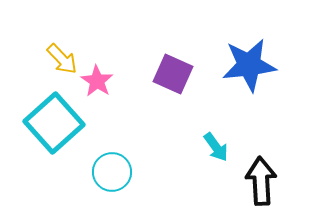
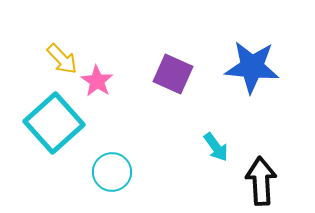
blue star: moved 3 px right, 2 px down; rotated 12 degrees clockwise
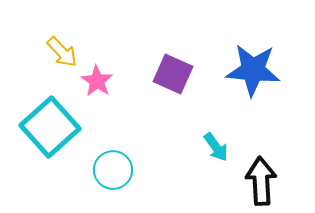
yellow arrow: moved 7 px up
blue star: moved 1 px right, 3 px down
cyan square: moved 4 px left, 4 px down
cyan circle: moved 1 px right, 2 px up
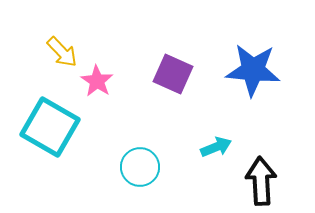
cyan square: rotated 18 degrees counterclockwise
cyan arrow: rotated 76 degrees counterclockwise
cyan circle: moved 27 px right, 3 px up
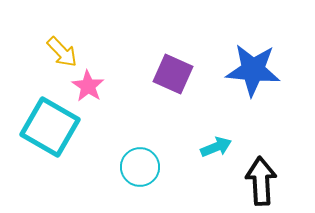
pink star: moved 9 px left, 5 px down
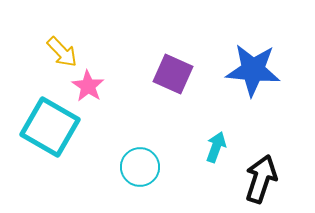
cyan arrow: rotated 48 degrees counterclockwise
black arrow: moved 2 px up; rotated 21 degrees clockwise
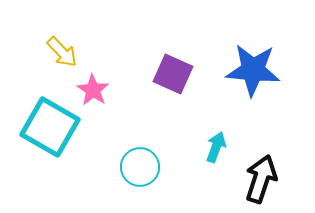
pink star: moved 5 px right, 4 px down
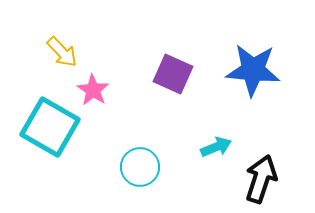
cyan arrow: rotated 48 degrees clockwise
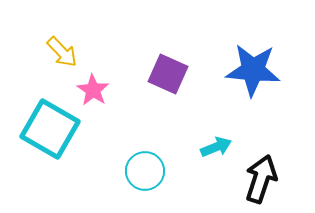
purple square: moved 5 px left
cyan square: moved 2 px down
cyan circle: moved 5 px right, 4 px down
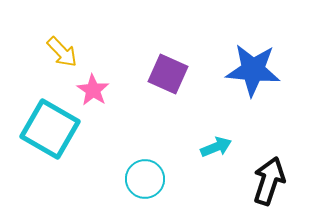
cyan circle: moved 8 px down
black arrow: moved 8 px right, 2 px down
